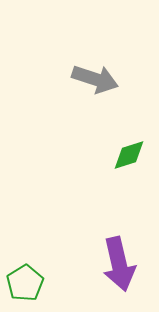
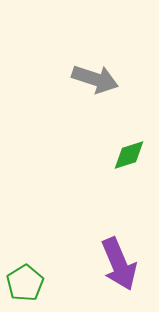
purple arrow: rotated 10 degrees counterclockwise
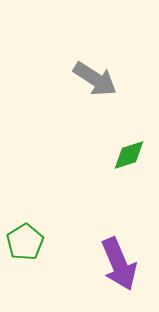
gray arrow: rotated 15 degrees clockwise
green pentagon: moved 41 px up
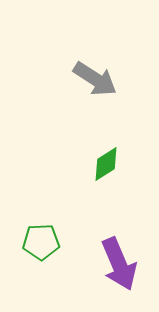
green diamond: moved 23 px left, 9 px down; rotated 15 degrees counterclockwise
green pentagon: moved 16 px right; rotated 30 degrees clockwise
